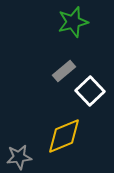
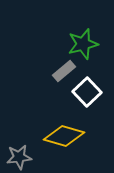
green star: moved 10 px right, 22 px down
white square: moved 3 px left, 1 px down
yellow diamond: rotated 39 degrees clockwise
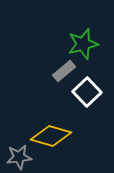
yellow diamond: moved 13 px left
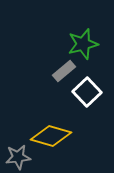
gray star: moved 1 px left
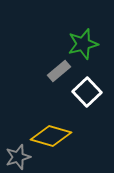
gray rectangle: moved 5 px left
gray star: rotated 10 degrees counterclockwise
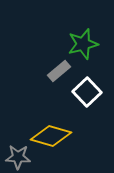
gray star: rotated 20 degrees clockwise
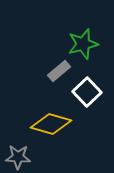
yellow diamond: moved 12 px up
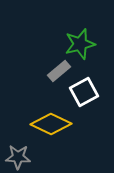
green star: moved 3 px left
white square: moved 3 px left; rotated 16 degrees clockwise
yellow diamond: rotated 9 degrees clockwise
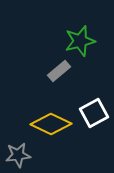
green star: moved 3 px up
white square: moved 10 px right, 21 px down
gray star: moved 2 px up; rotated 10 degrees counterclockwise
